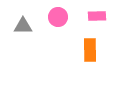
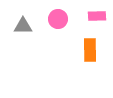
pink circle: moved 2 px down
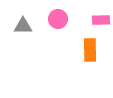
pink rectangle: moved 4 px right, 4 px down
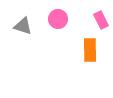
pink rectangle: rotated 66 degrees clockwise
gray triangle: rotated 18 degrees clockwise
